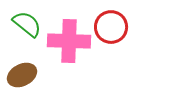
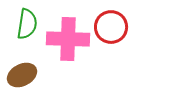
green semicircle: rotated 60 degrees clockwise
pink cross: moved 1 px left, 2 px up
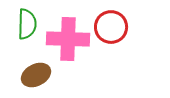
green semicircle: rotated 8 degrees counterclockwise
brown ellipse: moved 14 px right
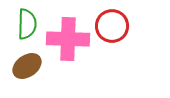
red circle: moved 1 px right, 1 px up
brown ellipse: moved 9 px left, 9 px up; rotated 8 degrees counterclockwise
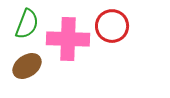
green semicircle: rotated 20 degrees clockwise
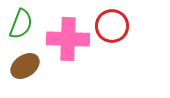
green semicircle: moved 6 px left
brown ellipse: moved 2 px left
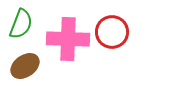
red circle: moved 6 px down
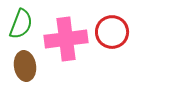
pink cross: moved 2 px left; rotated 9 degrees counterclockwise
brown ellipse: rotated 64 degrees counterclockwise
